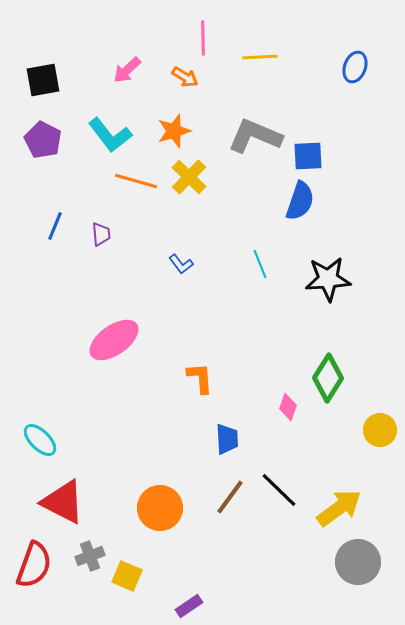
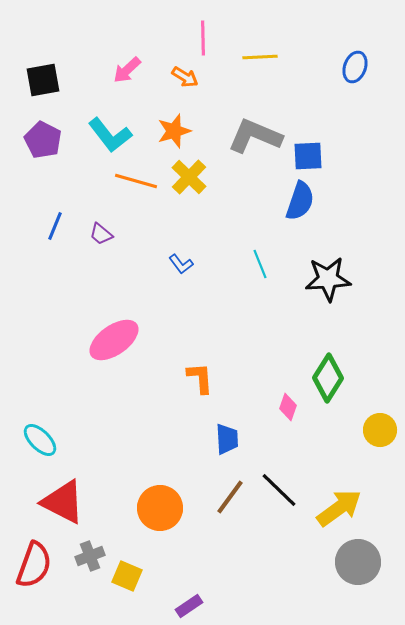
purple trapezoid: rotated 135 degrees clockwise
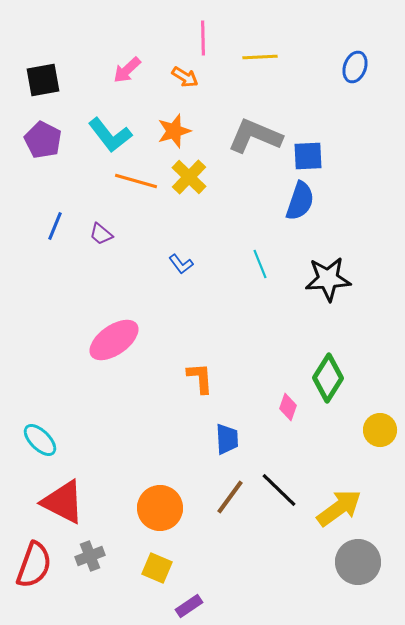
yellow square: moved 30 px right, 8 px up
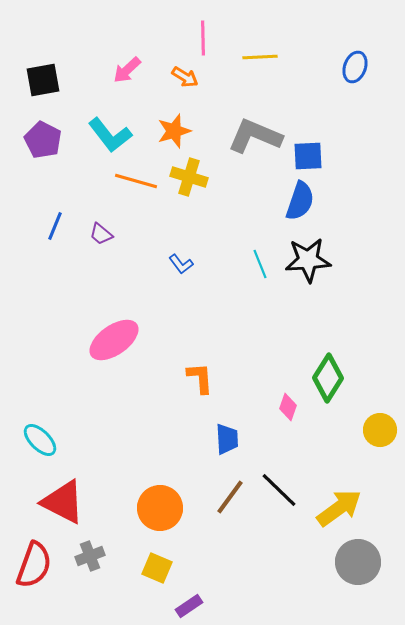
yellow cross: rotated 27 degrees counterclockwise
black star: moved 20 px left, 19 px up
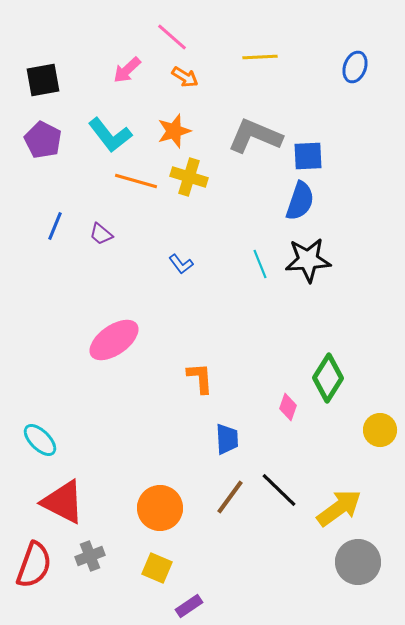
pink line: moved 31 px left, 1 px up; rotated 48 degrees counterclockwise
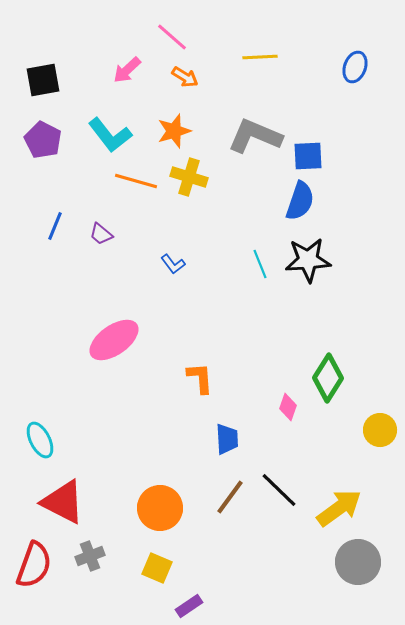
blue L-shape: moved 8 px left
cyan ellipse: rotated 18 degrees clockwise
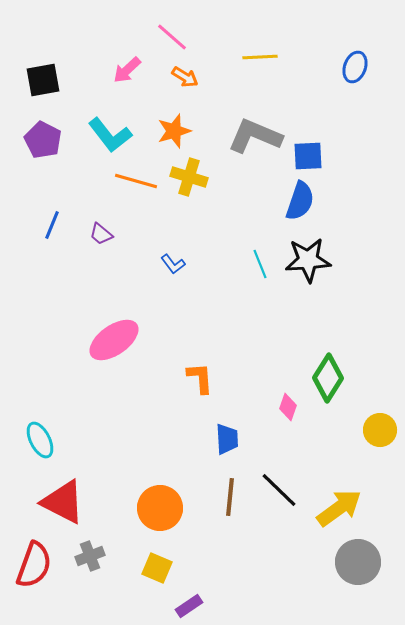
blue line: moved 3 px left, 1 px up
brown line: rotated 30 degrees counterclockwise
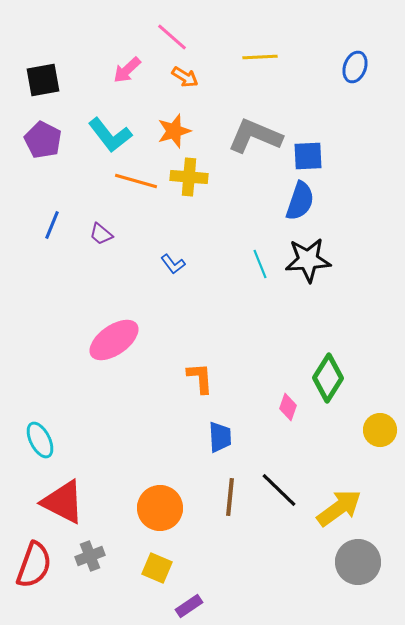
yellow cross: rotated 12 degrees counterclockwise
blue trapezoid: moved 7 px left, 2 px up
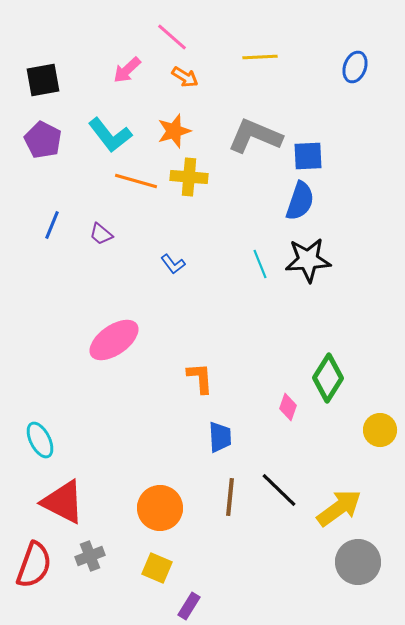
purple rectangle: rotated 24 degrees counterclockwise
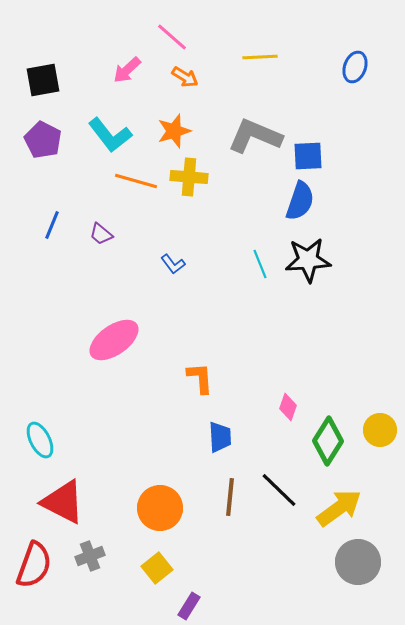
green diamond: moved 63 px down
yellow square: rotated 28 degrees clockwise
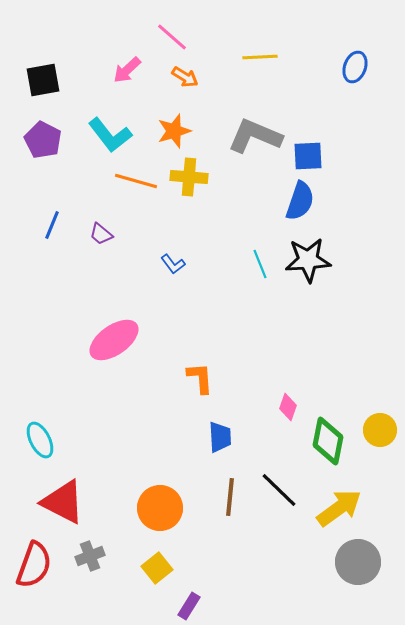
green diamond: rotated 21 degrees counterclockwise
